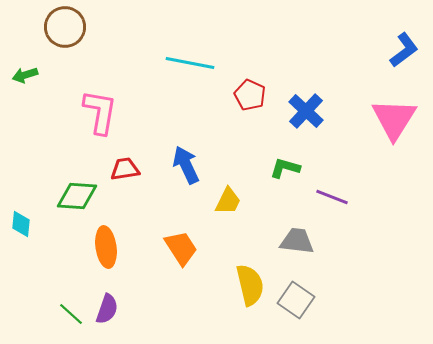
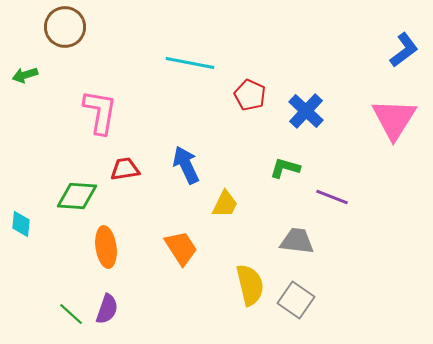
yellow trapezoid: moved 3 px left, 3 px down
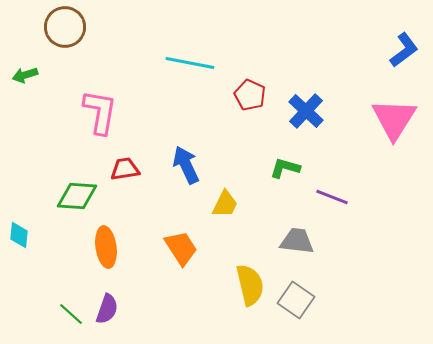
cyan diamond: moved 2 px left, 11 px down
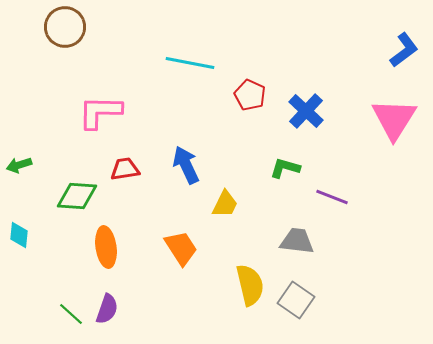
green arrow: moved 6 px left, 90 px down
pink L-shape: rotated 99 degrees counterclockwise
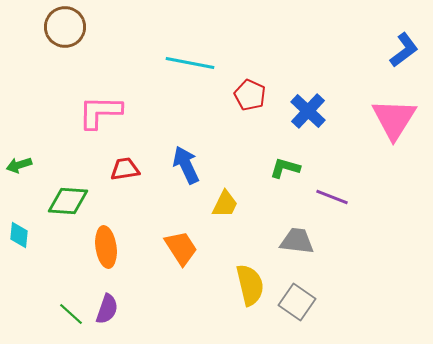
blue cross: moved 2 px right
green diamond: moved 9 px left, 5 px down
gray square: moved 1 px right, 2 px down
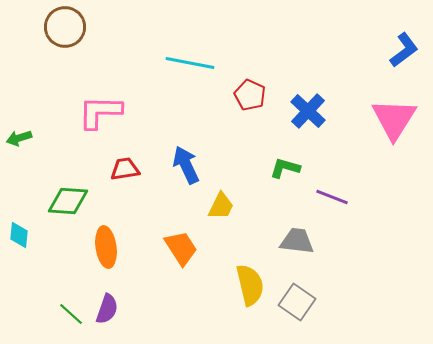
green arrow: moved 27 px up
yellow trapezoid: moved 4 px left, 2 px down
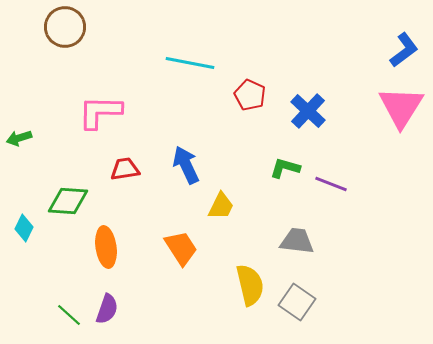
pink triangle: moved 7 px right, 12 px up
purple line: moved 1 px left, 13 px up
cyan diamond: moved 5 px right, 7 px up; rotated 20 degrees clockwise
green line: moved 2 px left, 1 px down
